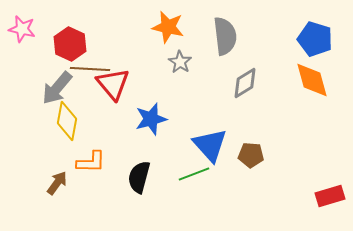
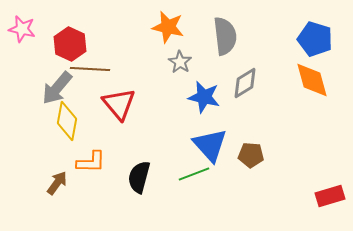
red triangle: moved 6 px right, 20 px down
blue star: moved 53 px right, 22 px up; rotated 28 degrees clockwise
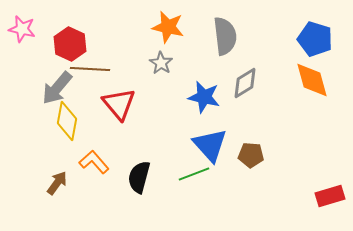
gray star: moved 19 px left, 1 px down
orange L-shape: moved 3 px right; rotated 132 degrees counterclockwise
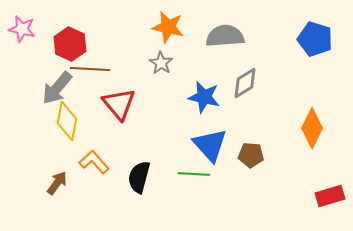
gray semicircle: rotated 87 degrees counterclockwise
orange diamond: moved 48 px down; rotated 42 degrees clockwise
green line: rotated 24 degrees clockwise
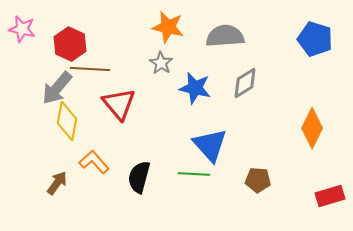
blue star: moved 9 px left, 9 px up
brown pentagon: moved 7 px right, 25 px down
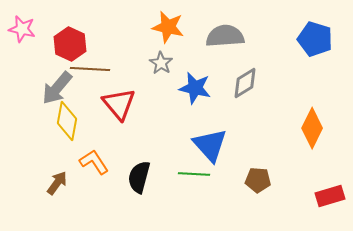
orange L-shape: rotated 8 degrees clockwise
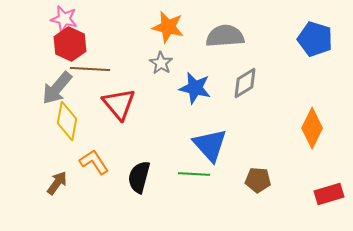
pink star: moved 42 px right, 10 px up
red rectangle: moved 1 px left, 2 px up
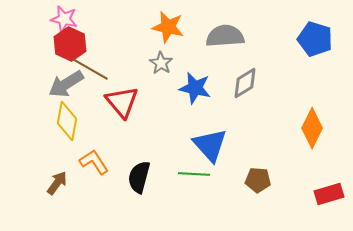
brown line: rotated 27 degrees clockwise
gray arrow: moved 9 px right, 4 px up; rotated 18 degrees clockwise
red triangle: moved 3 px right, 2 px up
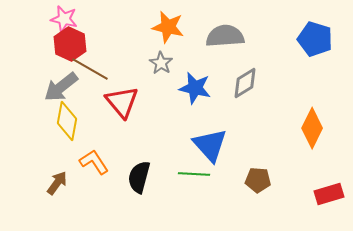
gray arrow: moved 5 px left, 3 px down; rotated 6 degrees counterclockwise
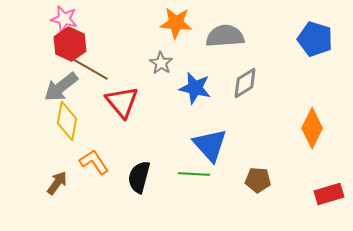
orange star: moved 8 px right, 4 px up; rotated 8 degrees counterclockwise
